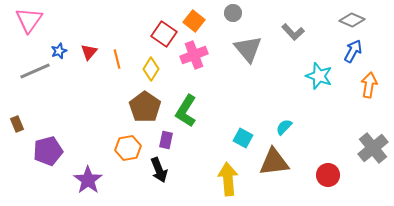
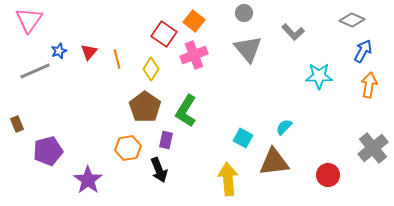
gray circle: moved 11 px right
blue arrow: moved 10 px right
cyan star: rotated 20 degrees counterclockwise
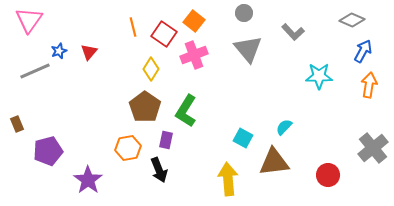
orange line: moved 16 px right, 32 px up
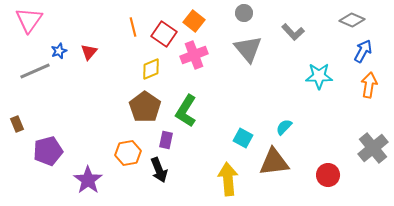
yellow diamond: rotated 35 degrees clockwise
orange hexagon: moved 5 px down
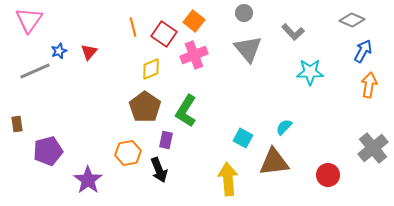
cyan star: moved 9 px left, 4 px up
brown rectangle: rotated 14 degrees clockwise
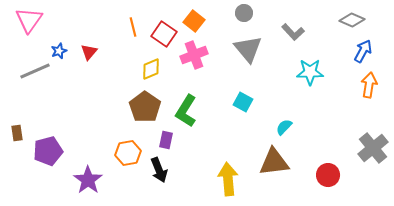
brown rectangle: moved 9 px down
cyan square: moved 36 px up
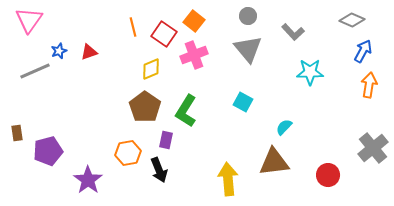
gray circle: moved 4 px right, 3 px down
red triangle: rotated 30 degrees clockwise
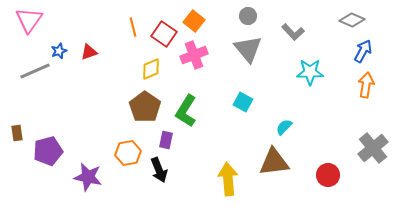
orange arrow: moved 3 px left
purple star: moved 3 px up; rotated 24 degrees counterclockwise
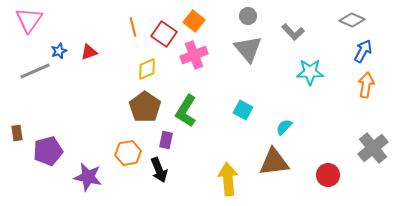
yellow diamond: moved 4 px left
cyan square: moved 8 px down
